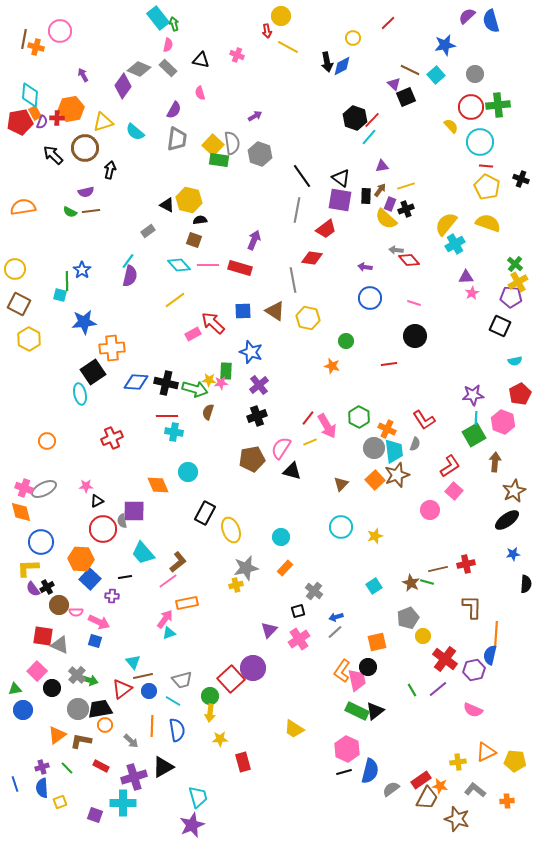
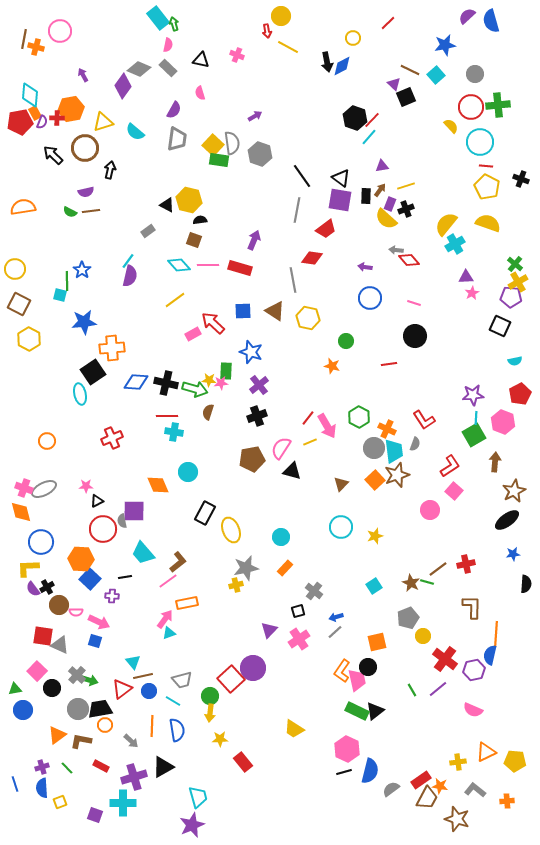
brown line at (438, 569): rotated 24 degrees counterclockwise
red rectangle at (243, 762): rotated 24 degrees counterclockwise
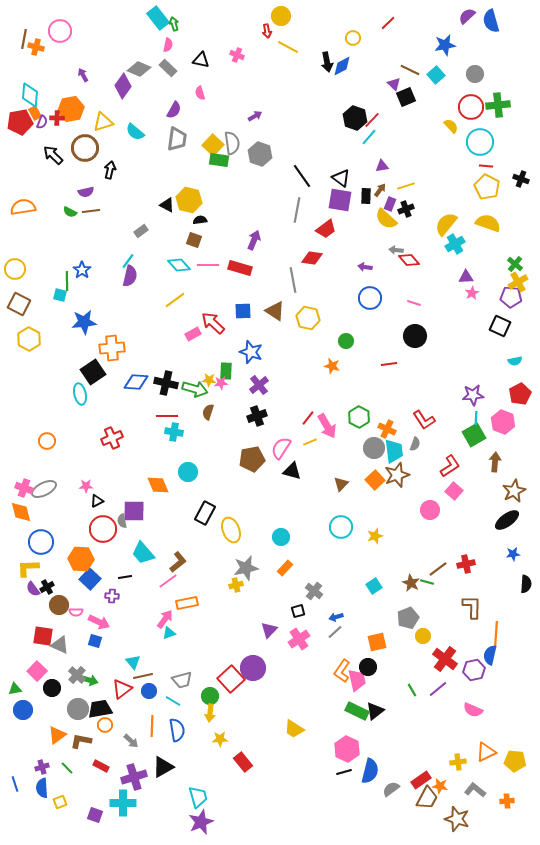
gray rectangle at (148, 231): moved 7 px left
purple star at (192, 825): moved 9 px right, 3 px up
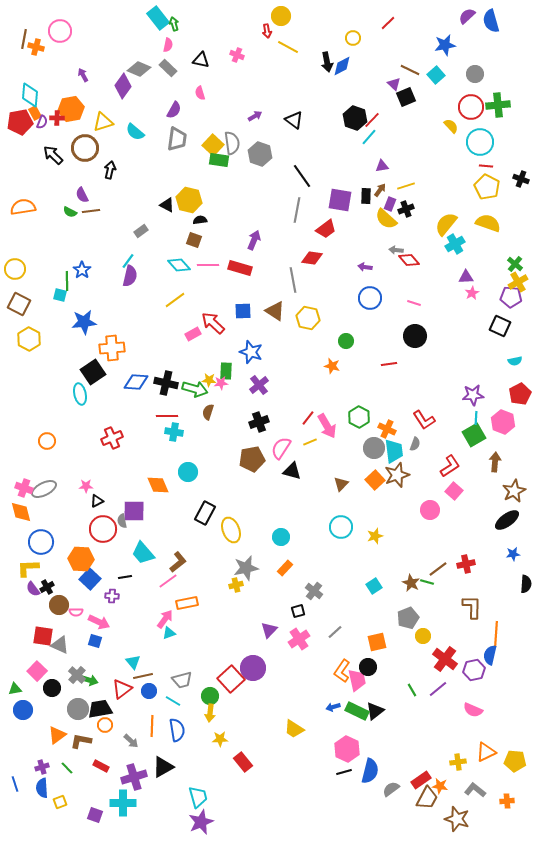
black triangle at (341, 178): moved 47 px left, 58 px up
purple semicircle at (86, 192): moved 4 px left, 3 px down; rotated 77 degrees clockwise
black cross at (257, 416): moved 2 px right, 6 px down
blue arrow at (336, 617): moved 3 px left, 90 px down
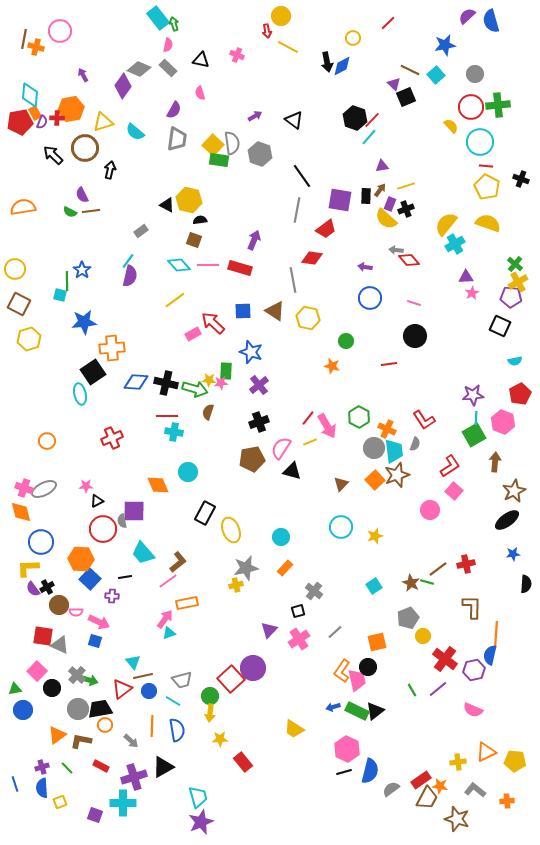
yellow hexagon at (29, 339): rotated 15 degrees clockwise
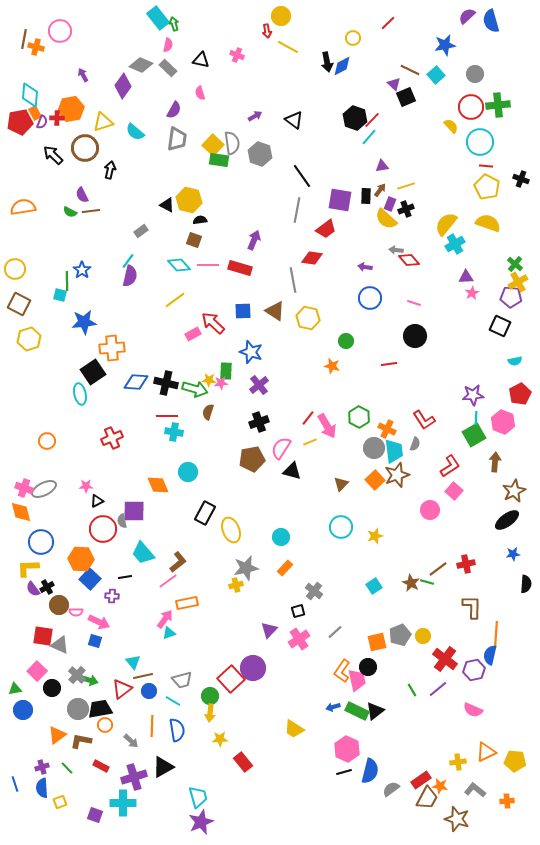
gray diamond at (139, 69): moved 2 px right, 4 px up
gray pentagon at (408, 618): moved 8 px left, 17 px down
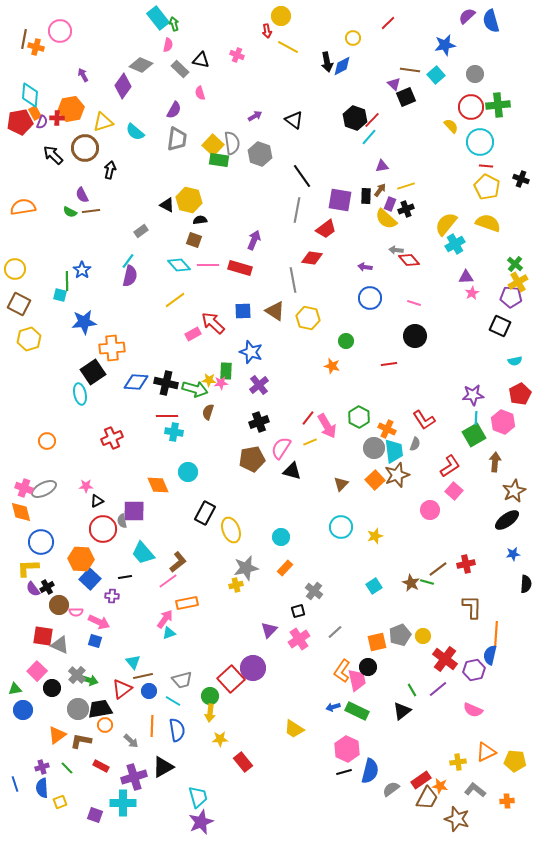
gray rectangle at (168, 68): moved 12 px right, 1 px down
brown line at (410, 70): rotated 18 degrees counterclockwise
black triangle at (375, 711): moved 27 px right
